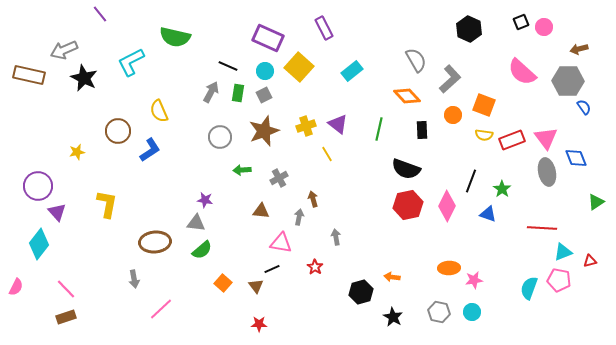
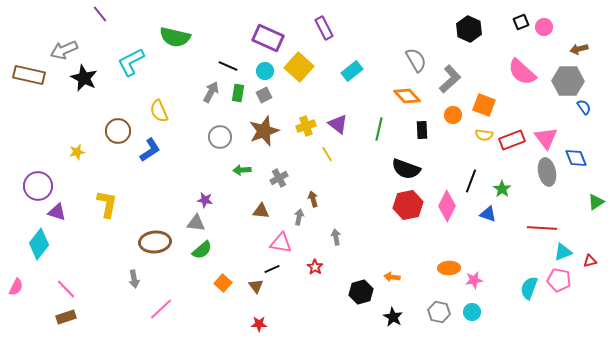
purple triangle at (57, 212): rotated 30 degrees counterclockwise
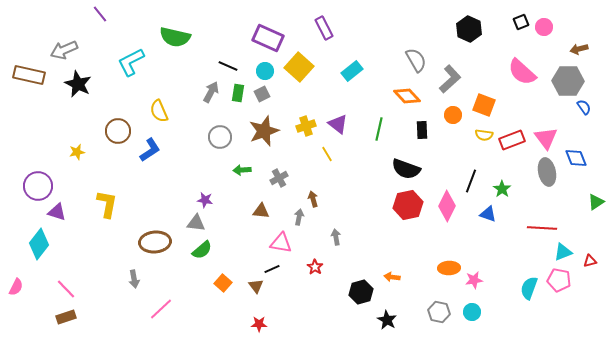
black star at (84, 78): moved 6 px left, 6 px down
gray square at (264, 95): moved 2 px left, 1 px up
black star at (393, 317): moved 6 px left, 3 px down
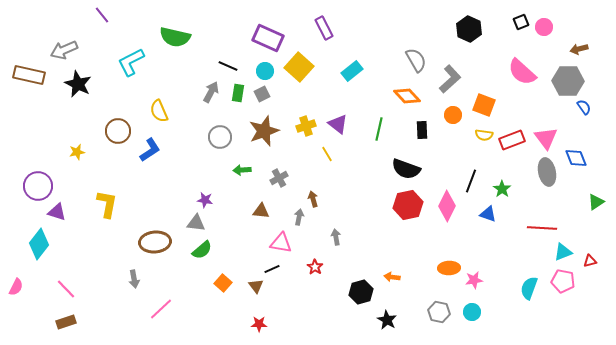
purple line at (100, 14): moved 2 px right, 1 px down
pink pentagon at (559, 280): moved 4 px right, 1 px down
brown rectangle at (66, 317): moved 5 px down
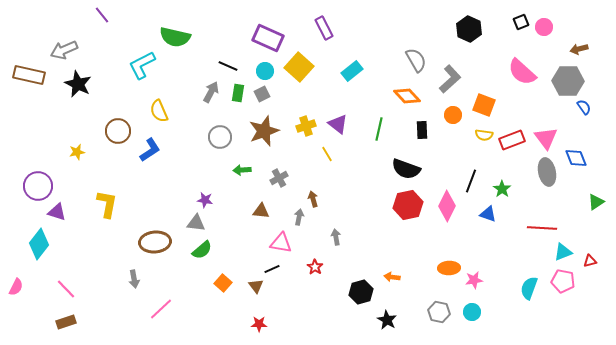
cyan L-shape at (131, 62): moved 11 px right, 3 px down
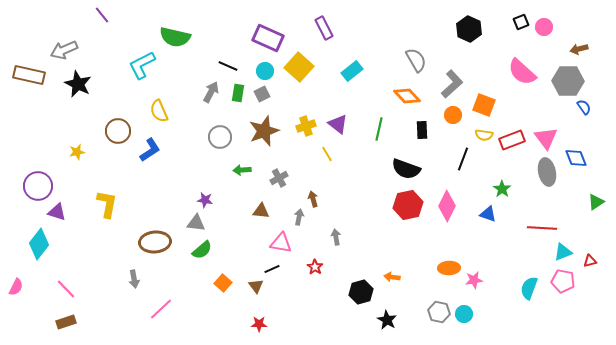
gray L-shape at (450, 79): moved 2 px right, 5 px down
black line at (471, 181): moved 8 px left, 22 px up
cyan circle at (472, 312): moved 8 px left, 2 px down
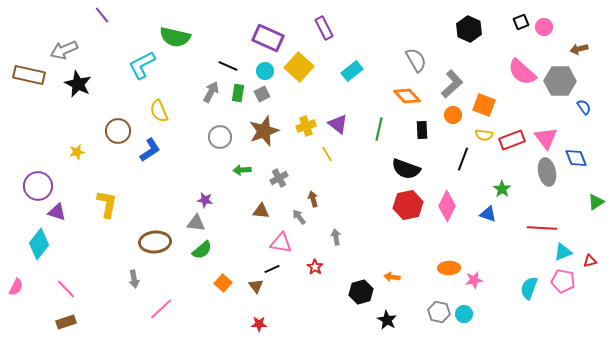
gray hexagon at (568, 81): moved 8 px left
gray arrow at (299, 217): rotated 49 degrees counterclockwise
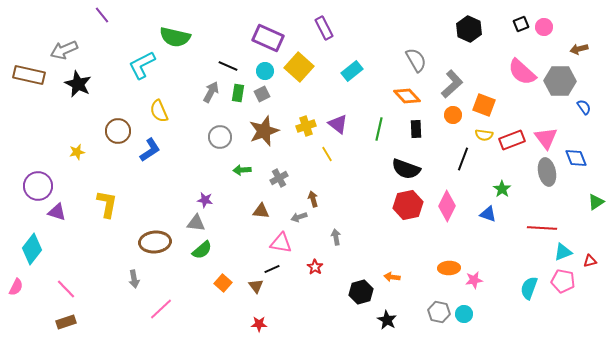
black square at (521, 22): moved 2 px down
black rectangle at (422, 130): moved 6 px left, 1 px up
gray arrow at (299, 217): rotated 70 degrees counterclockwise
cyan diamond at (39, 244): moved 7 px left, 5 px down
